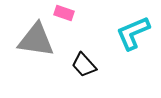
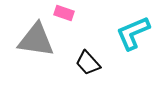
black trapezoid: moved 4 px right, 2 px up
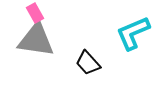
pink rectangle: moved 29 px left; rotated 42 degrees clockwise
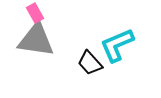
cyan L-shape: moved 16 px left, 12 px down
black trapezoid: moved 2 px right
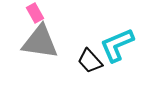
gray triangle: moved 4 px right, 2 px down
black trapezoid: moved 2 px up
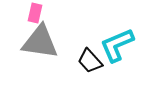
pink rectangle: rotated 42 degrees clockwise
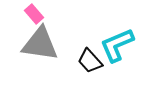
pink rectangle: moved 1 px left, 1 px down; rotated 54 degrees counterclockwise
gray triangle: moved 2 px down
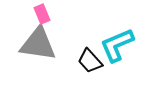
pink rectangle: moved 8 px right; rotated 18 degrees clockwise
gray triangle: moved 2 px left
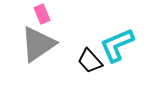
gray triangle: rotated 42 degrees counterclockwise
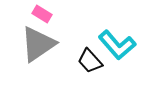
pink rectangle: rotated 36 degrees counterclockwise
cyan L-shape: rotated 108 degrees counterclockwise
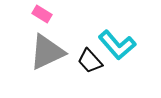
gray triangle: moved 9 px right, 8 px down; rotated 9 degrees clockwise
